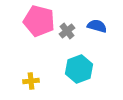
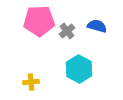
pink pentagon: rotated 16 degrees counterclockwise
cyan hexagon: rotated 12 degrees counterclockwise
yellow cross: moved 1 px down
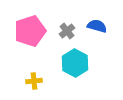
pink pentagon: moved 9 px left, 10 px down; rotated 16 degrees counterclockwise
cyan hexagon: moved 4 px left, 6 px up
yellow cross: moved 3 px right, 1 px up
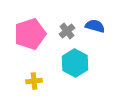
blue semicircle: moved 2 px left
pink pentagon: moved 3 px down
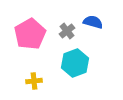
blue semicircle: moved 2 px left, 4 px up
pink pentagon: rotated 12 degrees counterclockwise
cyan hexagon: rotated 12 degrees clockwise
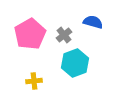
gray cross: moved 3 px left, 4 px down
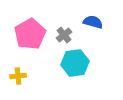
cyan hexagon: rotated 12 degrees clockwise
yellow cross: moved 16 px left, 5 px up
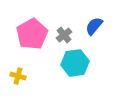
blue semicircle: moved 1 px right, 4 px down; rotated 66 degrees counterclockwise
pink pentagon: moved 2 px right
yellow cross: rotated 21 degrees clockwise
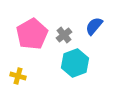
cyan hexagon: rotated 12 degrees counterclockwise
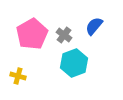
gray cross: rotated 14 degrees counterclockwise
cyan hexagon: moved 1 px left
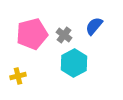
pink pentagon: rotated 16 degrees clockwise
cyan hexagon: rotated 8 degrees counterclockwise
yellow cross: rotated 28 degrees counterclockwise
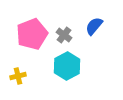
pink pentagon: rotated 8 degrees counterclockwise
cyan hexagon: moved 7 px left, 3 px down
